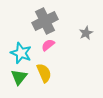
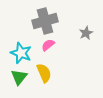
gray cross: rotated 10 degrees clockwise
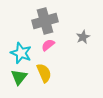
gray star: moved 3 px left, 4 px down
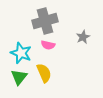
pink semicircle: rotated 128 degrees counterclockwise
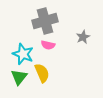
cyan star: moved 2 px right, 1 px down
yellow semicircle: moved 2 px left
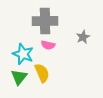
gray cross: rotated 15 degrees clockwise
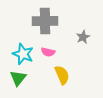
pink semicircle: moved 7 px down
yellow semicircle: moved 20 px right, 2 px down
green triangle: moved 1 px left, 1 px down
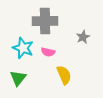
cyan star: moved 6 px up
yellow semicircle: moved 2 px right
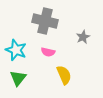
gray cross: rotated 15 degrees clockwise
cyan star: moved 7 px left, 2 px down
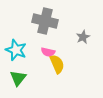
yellow semicircle: moved 7 px left, 11 px up
